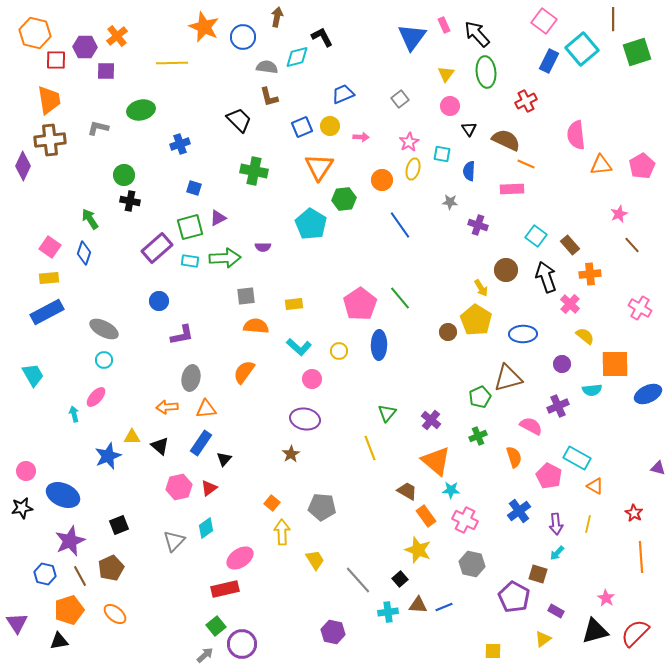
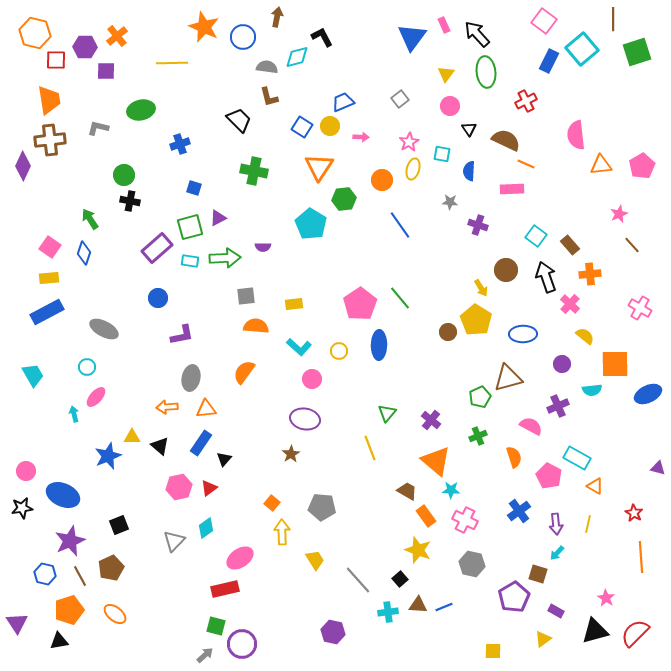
blue trapezoid at (343, 94): moved 8 px down
blue square at (302, 127): rotated 35 degrees counterclockwise
blue circle at (159, 301): moved 1 px left, 3 px up
cyan circle at (104, 360): moved 17 px left, 7 px down
purple pentagon at (514, 597): rotated 12 degrees clockwise
green square at (216, 626): rotated 36 degrees counterclockwise
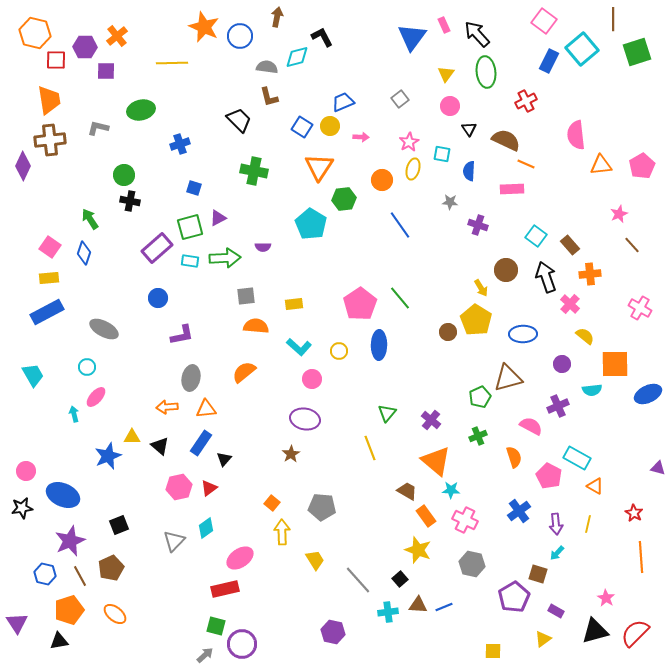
blue circle at (243, 37): moved 3 px left, 1 px up
orange semicircle at (244, 372): rotated 15 degrees clockwise
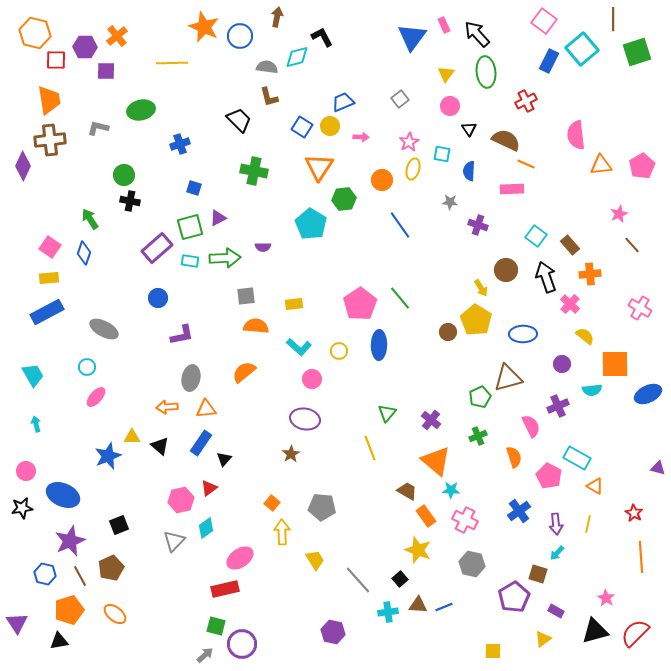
cyan arrow at (74, 414): moved 38 px left, 10 px down
pink semicircle at (531, 426): rotated 35 degrees clockwise
pink hexagon at (179, 487): moved 2 px right, 13 px down
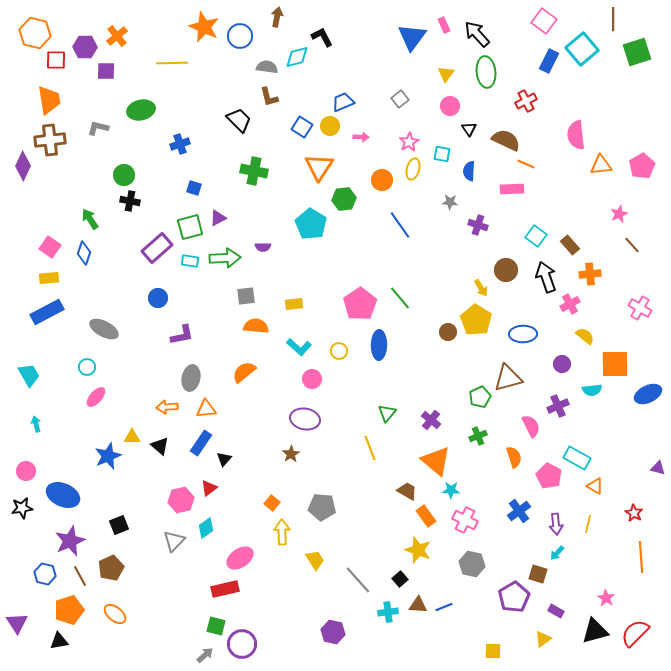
pink cross at (570, 304): rotated 18 degrees clockwise
cyan trapezoid at (33, 375): moved 4 px left
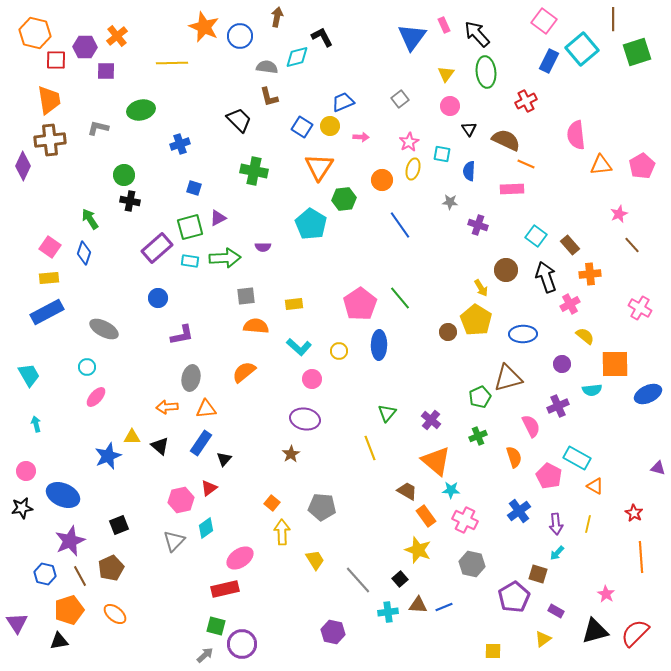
pink star at (606, 598): moved 4 px up
